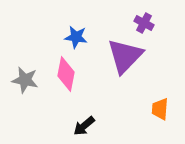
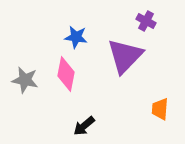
purple cross: moved 2 px right, 2 px up
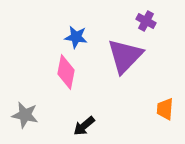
pink diamond: moved 2 px up
gray star: moved 35 px down
orange trapezoid: moved 5 px right
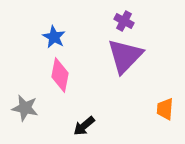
purple cross: moved 22 px left
blue star: moved 22 px left; rotated 20 degrees clockwise
pink diamond: moved 6 px left, 3 px down
gray star: moved 7 px up
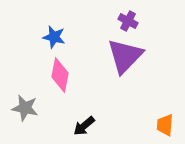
purple cross: moved 4 px right
blue star: rotated 15 degrees counterclockwise
orange trapezoid: moved 16 px down
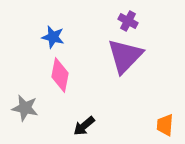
blue star: moved 1 px left
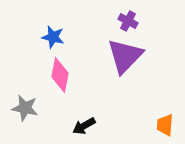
black arrow: rotated 10 degrees clockwise
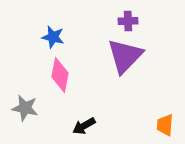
purple cross: rotated 30 degrees counterclockwise
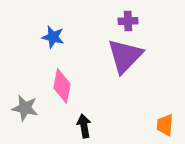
pink diamond: moved 2 px right, 11 px down
black arrow: rotated 110 degrees clockwise
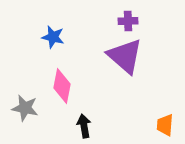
purple triangle: rotated 33 degrees counterclockwise
